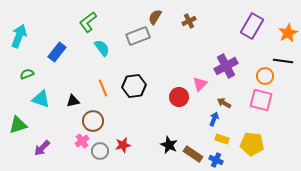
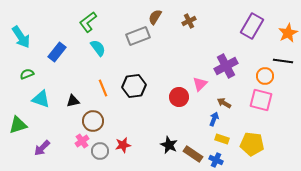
cyan arrow: moved 2 px right, 1 px down; rotated 125 degrees clockwise
cyan semicircle: moved 4 px left
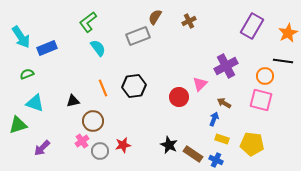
blue rectangle: moved 10 px left, 4 px up; rotated 30 degrees clockwise
cyan triangle: moved 6 px left, 4 px down
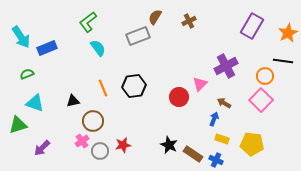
pink square: rotated 30 degrees clockwise
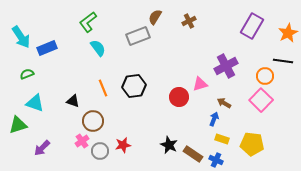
pink triangle: rotated 28 degrees clockwise
black triangle: rotated 32 degrees clockwise
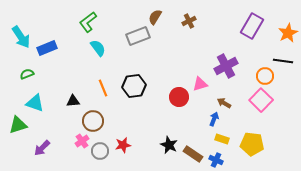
black triangle: rotated 24 degrees counterclockwise
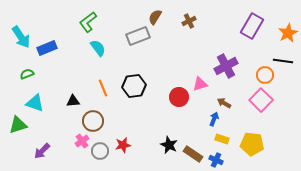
orange circle: moved 1 px up
purple arrow: moved 3 px down
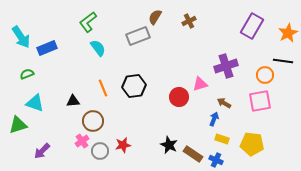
purple cross: rotated 10 degrees clockwise
pink square: moved 1 px left, 1 px down; rotated 35 degrees clockwise
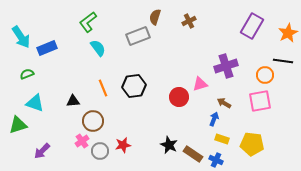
brown semicircle: rotated 14 degrees counterclockwise
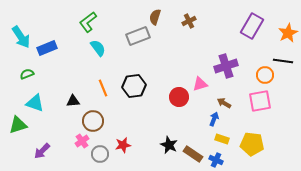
gray circle: moved 3 px down
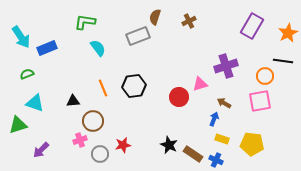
green L-shape: moved 3 px left; rotated 45 degrees clockwise
orange circle: moved 1 px down
pink cross: moved 2 px left, 1 px up; rotated 16 degrees clockwise
purple arrow: moved 1 px left, 1 px up
